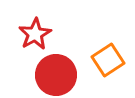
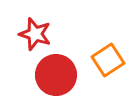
red star: rotated 24 degrees counterclockwise
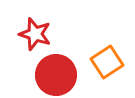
orange square: moved 1 px left, 2 px down
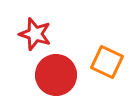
orange square: rotated 32 degrees counterclockwise
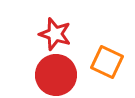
red star: moved 20 px right
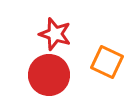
red circle: moved 7 px left
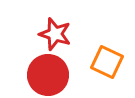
red circle: moved 1 px left
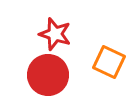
orange square: moved 2 px right
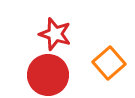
orange square: moved 1 px down; rotated 24 degrees clockwise
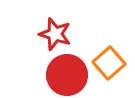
red circle: moved 19 px right
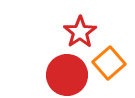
red star: moved 25 px right, 2 px up; rotated 20 degrees clockwise
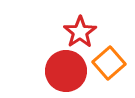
red circle: moved 1 px left, 4 px up
